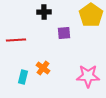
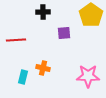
black cross: moved 1 px left
orange cross: rotated 24 degrees counterclockwise
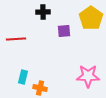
yellow pentagon: moved 3 px down
purple square: moved 2 px up
red line: moved 1 px up
orange cross: moved 3 px left, 20 px down
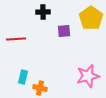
pink star: rotated 15 degrees counterclockwise
